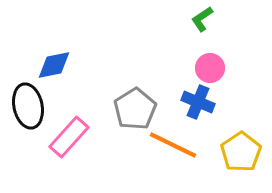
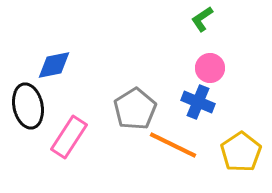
pink rectangle: rotated 9 degrees counterclockwise
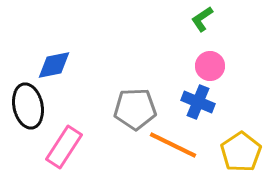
pink circle: moved 2 px up
gray pentagon: rotated 30 degrees clockwise
pink rectangle: moved 5 px left, 10 px down
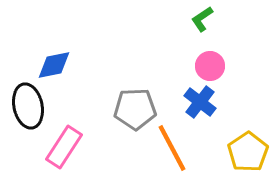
blue cross: moved 2 px right; rotated 16 degrees clockwise
orange line: moved 1 px left, 3 px down; rotated 36 degrees clockwise
yellow pentagon: moved 7 px right
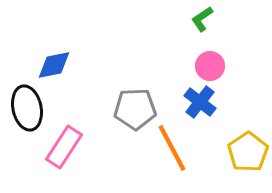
black ellipse: moved 1 px left, 2 px down
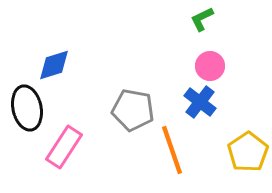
green L-shape: rotated 8 degrees clockwise
blue diamond: rotated 6 degrees counterclockwise
gray pentagon: moved 2 px left, 1 px down; rotated 12 degrees clockwise
orange line: moved 2 px down; rotated 9 degrees clockwise
